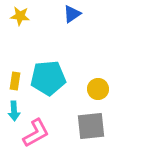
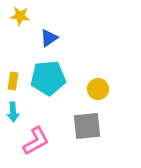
blue triangle: moved 23 px left, 24 px down
yellow rectangle: moved 2 px left
cyan arrow: moved 1 px left, 1 px down
gray square: moved 4 px left
pink L-shape: moved 8 px down
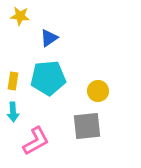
yellow circle: moved 2 px down
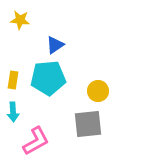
yellow star: moved 4 px down
blue triangle: moved 6 px right, 7 px down
yellow rectangle: moved 1 px up
gray square: moved 1 px right, 2 px up
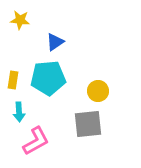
blue triangle: moved 3 px up
cyan arrow: moved 6 px right
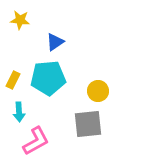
yellow rectangle: rotated 18 degrees clockwise
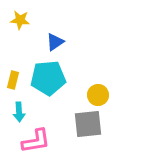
yellow rectangle: rotated 12 degrees counterclockwise
yellow circle: moved 4 px down
pink L-shape: rotated 20 degrees clockwise
